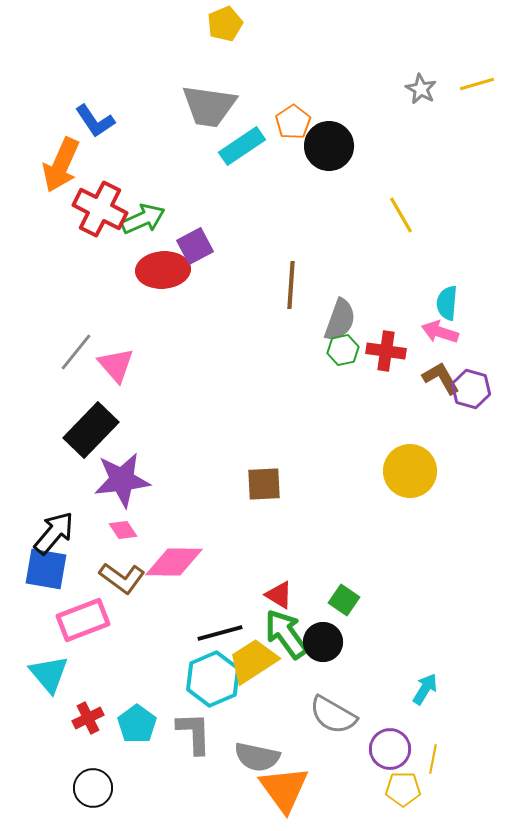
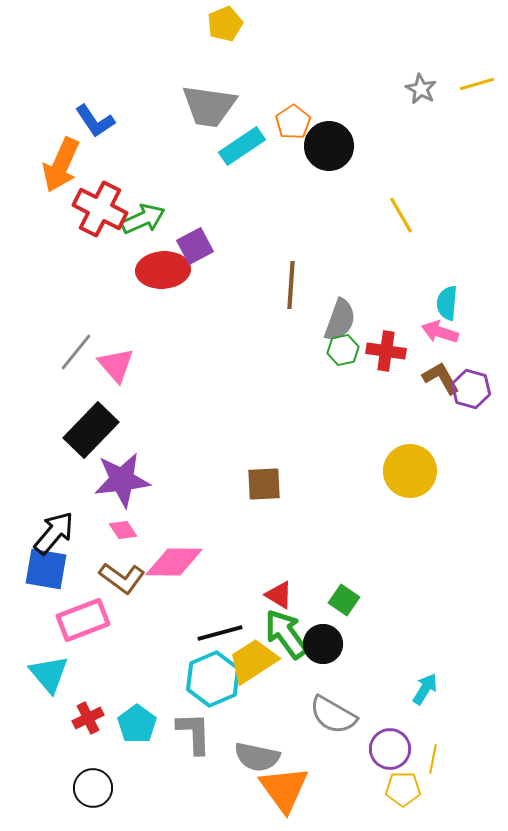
black circle at (323, 642): moved 2 px down
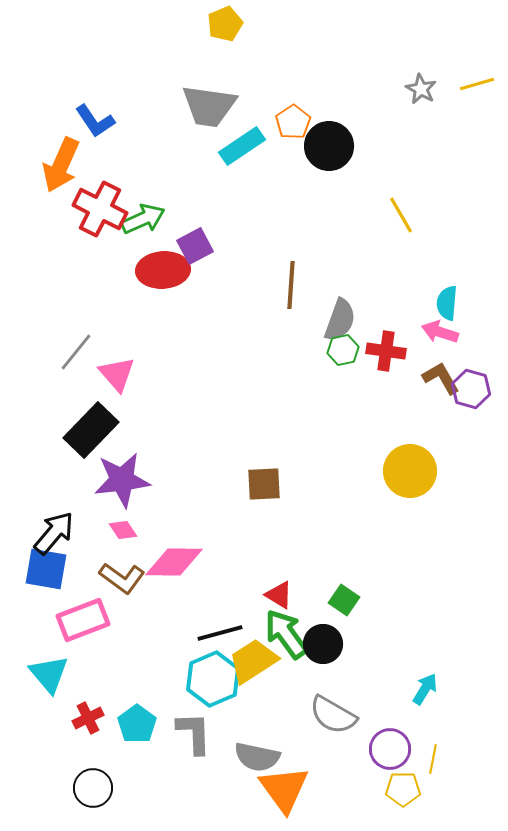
pink triangle at (116, 365): moved 1 px right, 9 px down
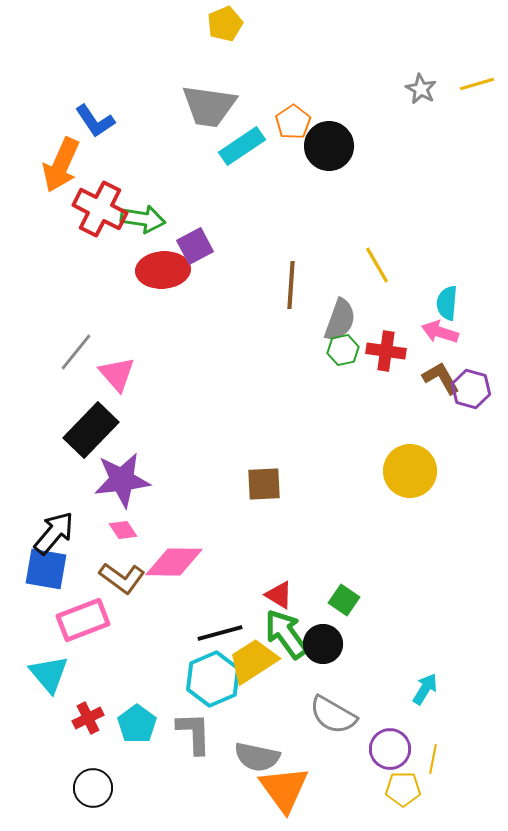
yellow line at (401, 215): moved 24 px left, 50 px down
green arrow at (143, 219): rotated 33 degrees clockwise
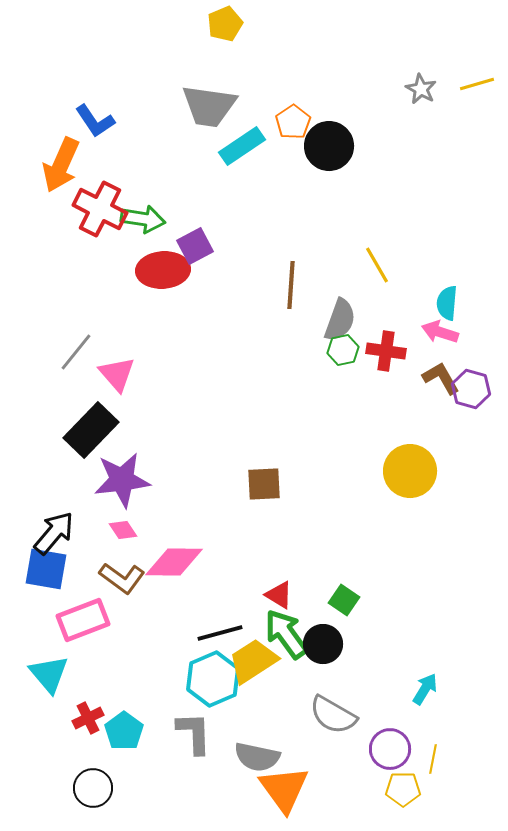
cyan pentagon at (137, 724): moved 13 px left, 7 px down
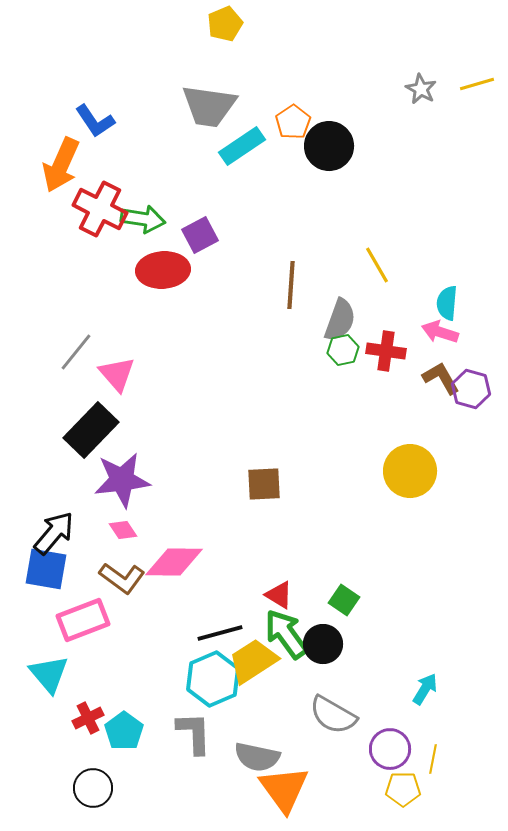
purple square at (195, 246): moved 5 px right, 11 px up
